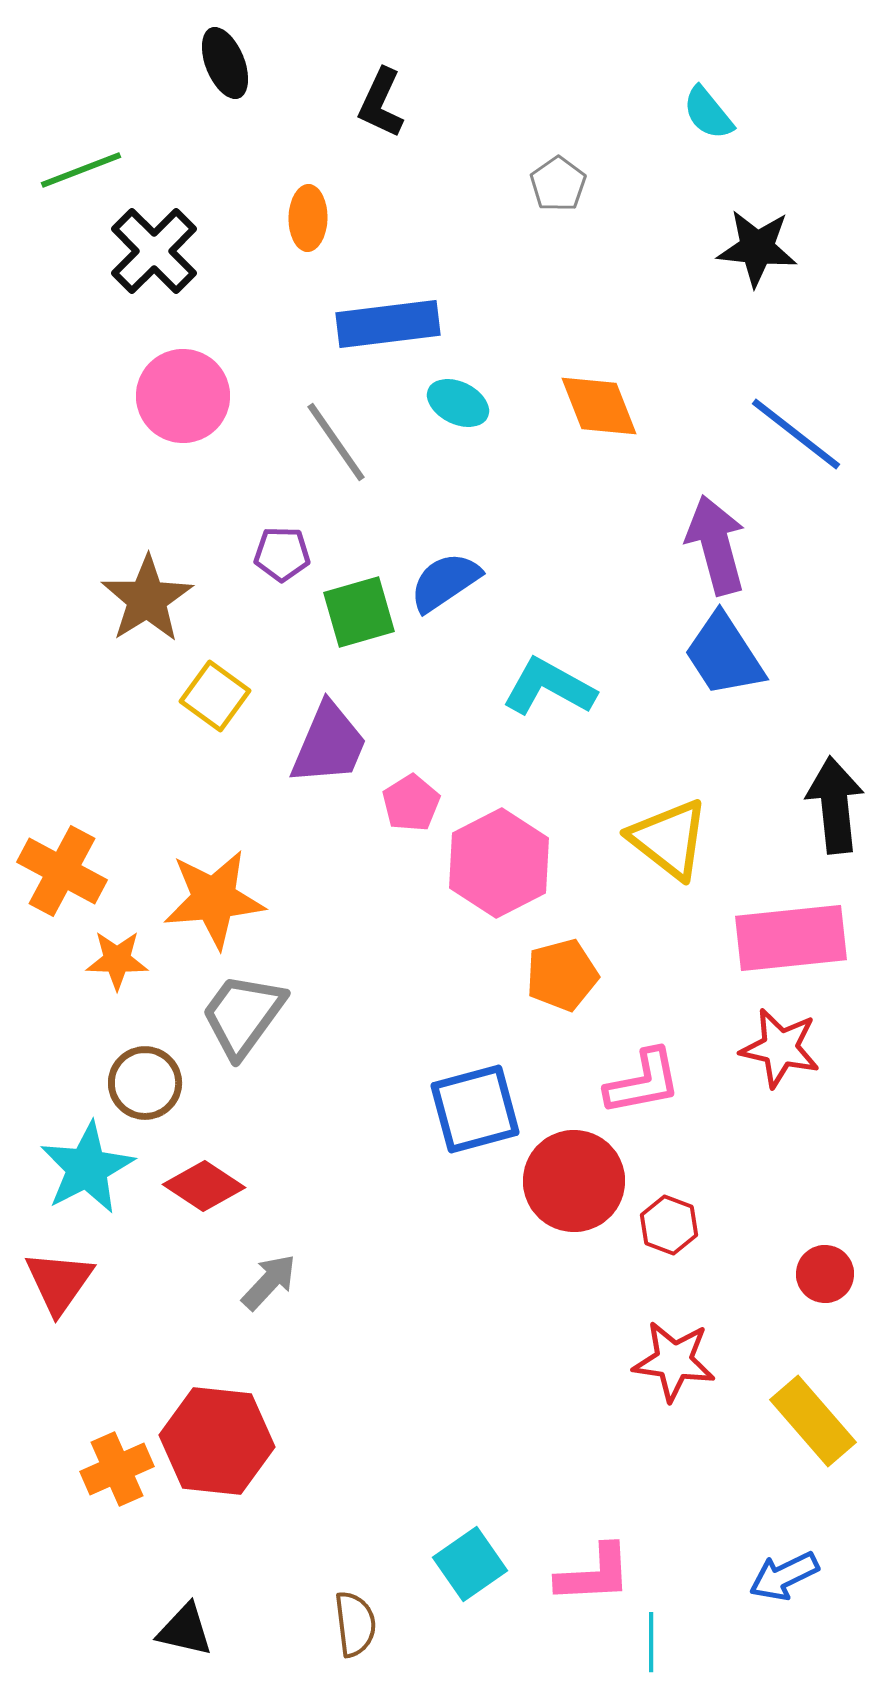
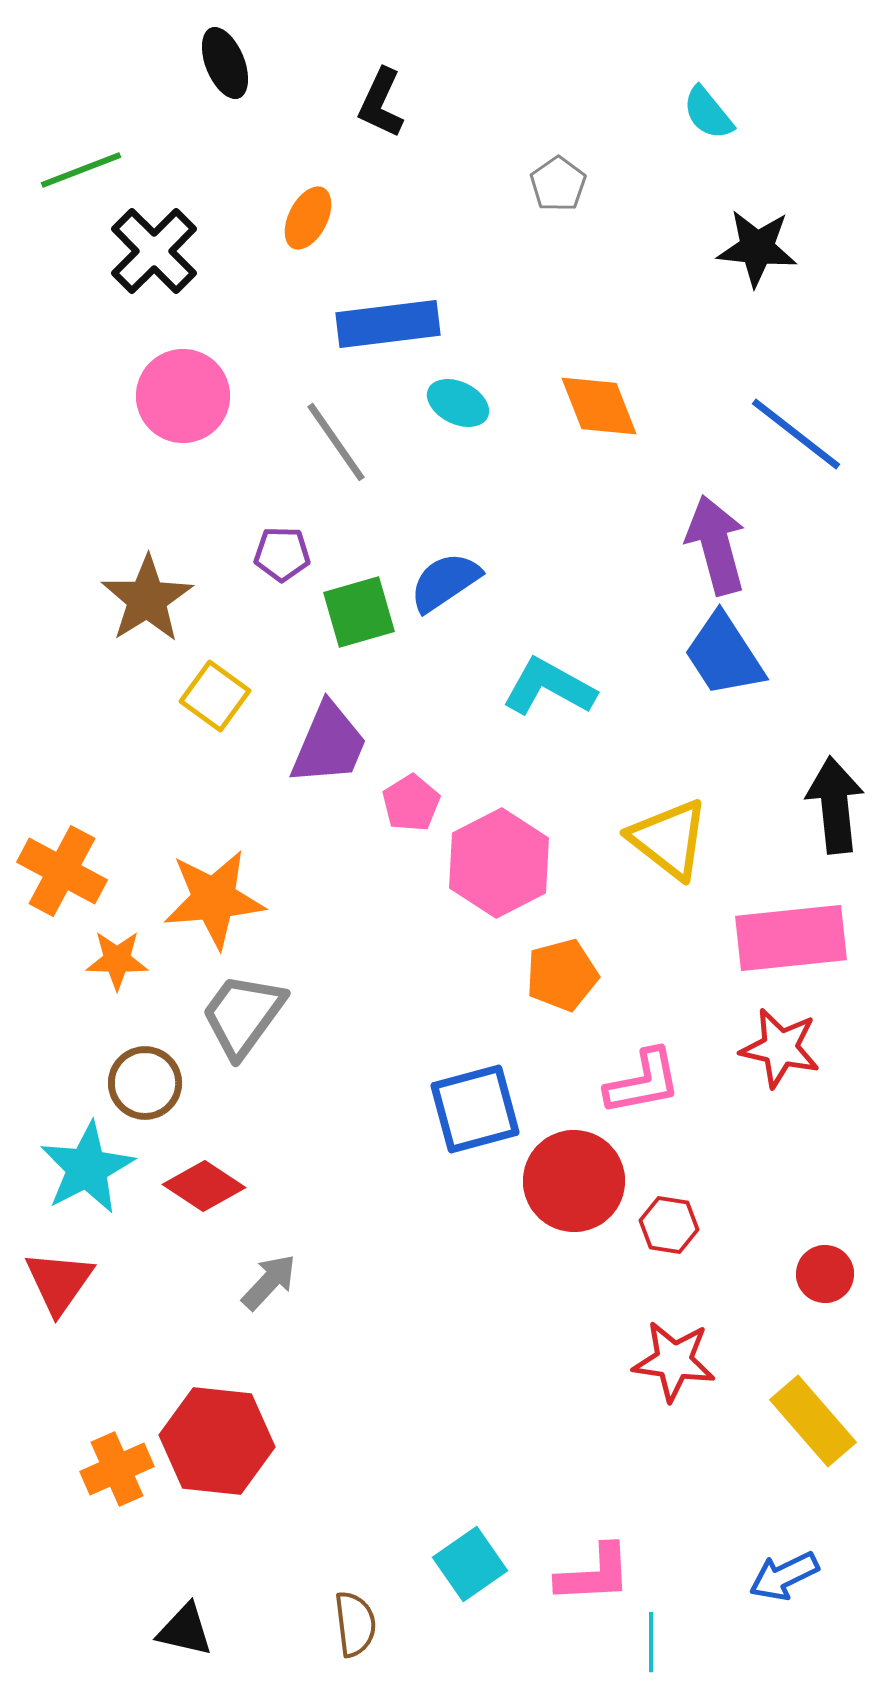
orange ellipse at (308, 218): rotated 26 degrees clockwise
red hexagon at (669, 1225): rotated 12 degrees counterclockwise
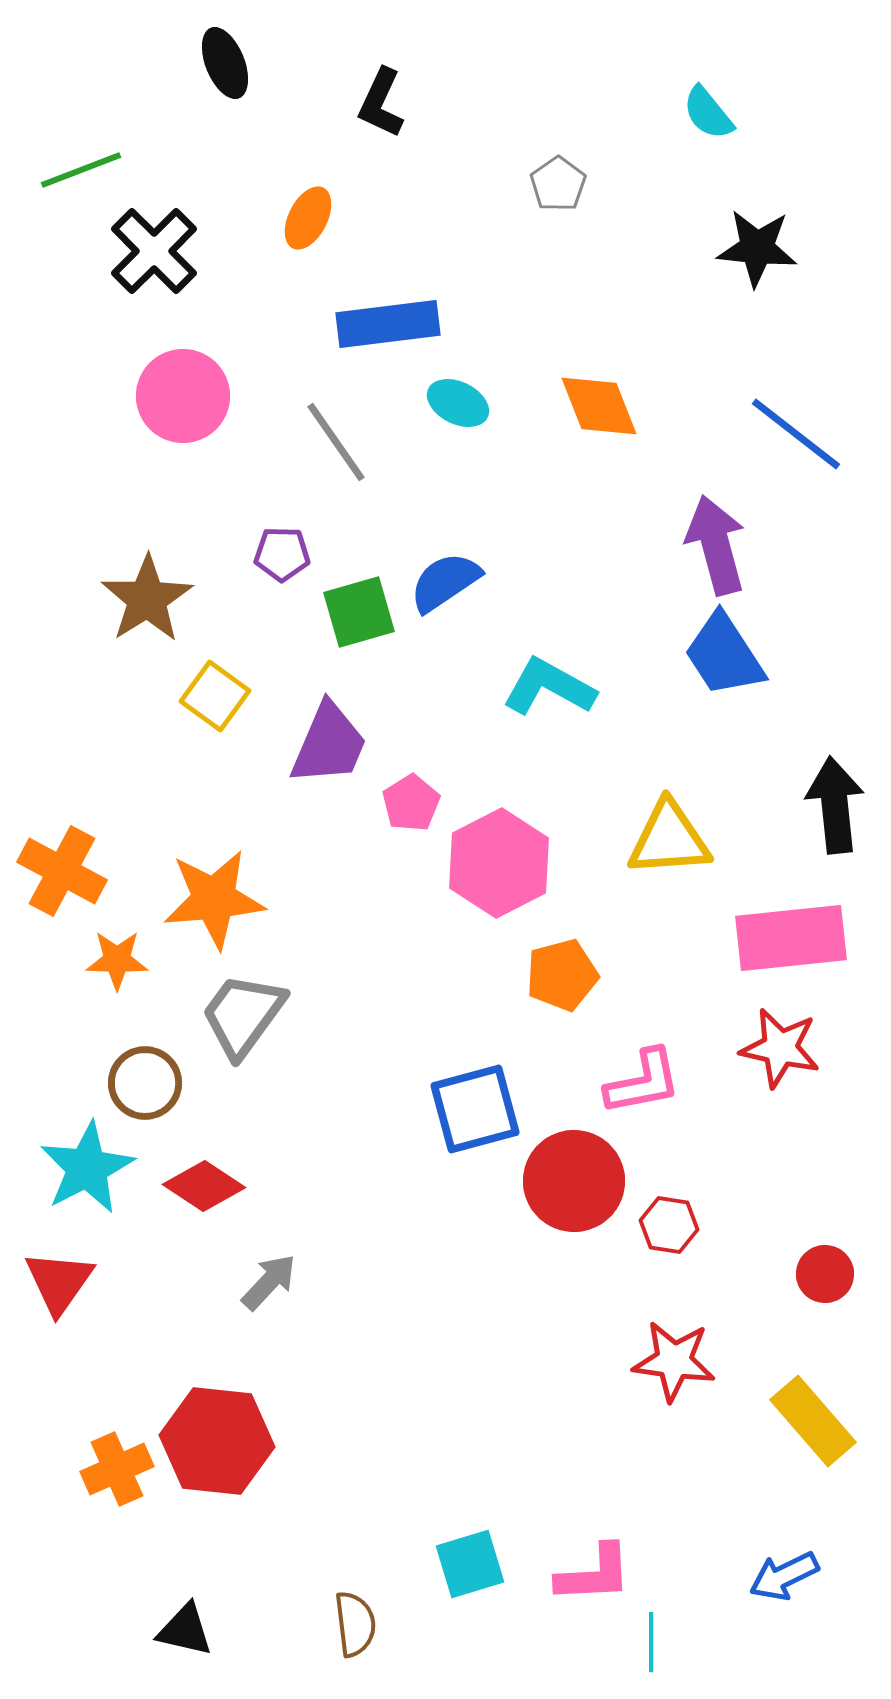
yellow triangle at (669, 839): rotated 42 degrees counterclockwise
cyan square at (470, 1564): rotated 18 degrees clockwise
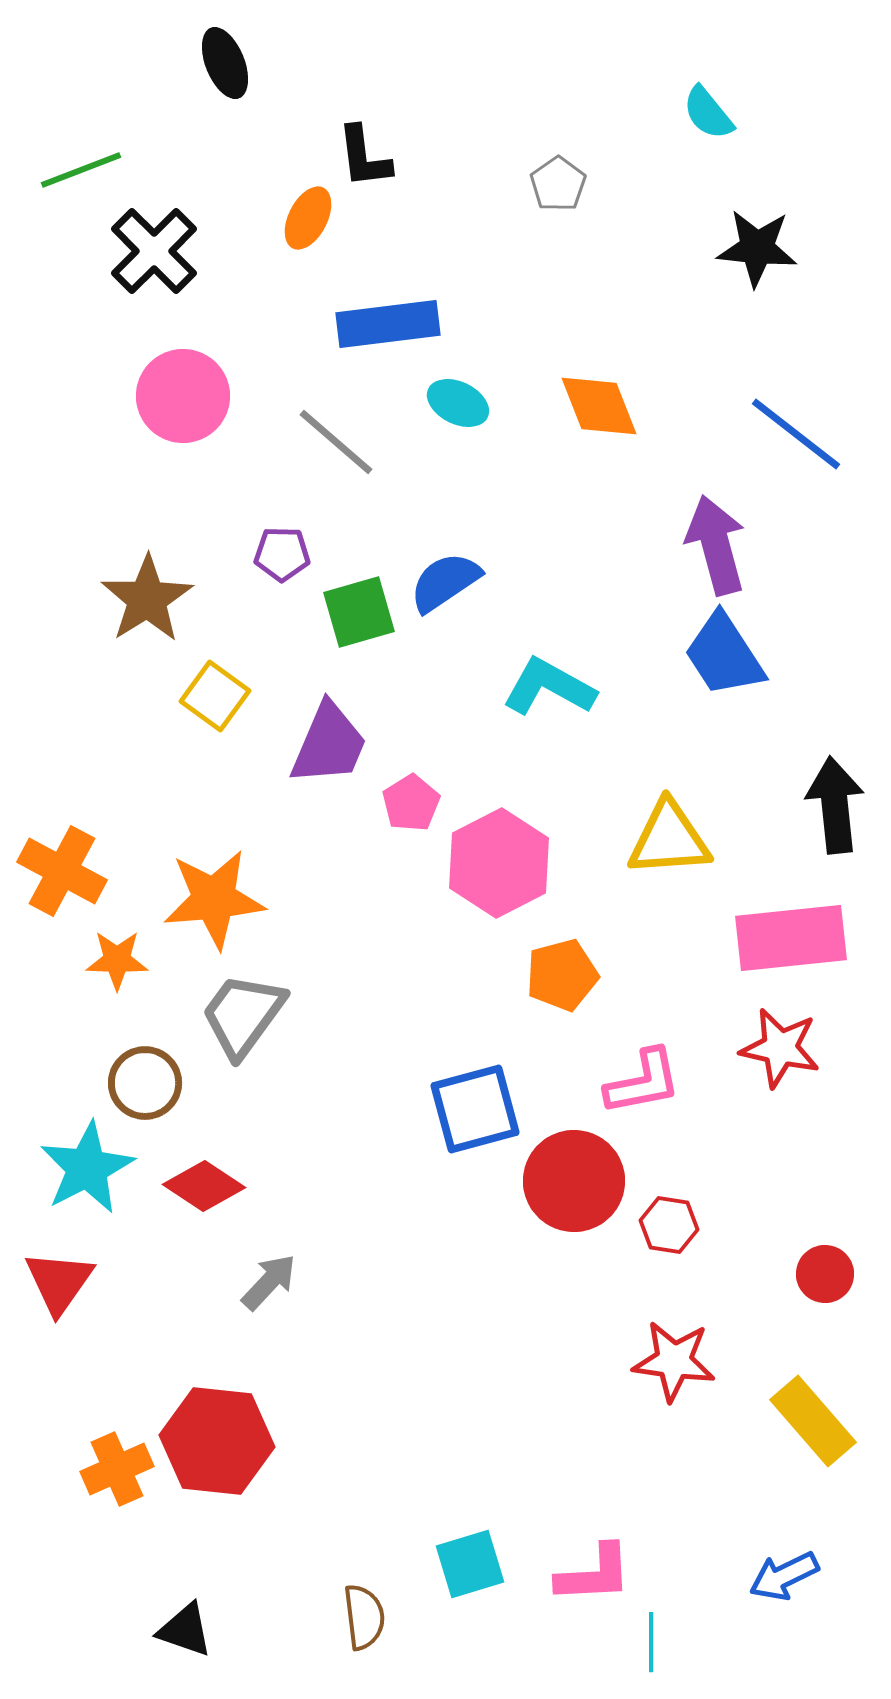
black L-shape at (381, 103): moved 17 px left, 54 px down; rotated 32 degrees counterclockwise
gray line at (336, 442): rotated 14 degrees counterclockwise
brown semicircle at (355, 1624): moved 9 px right, 7 px up
black triangle at (185, 1630): rotated 6 degrees clockwise
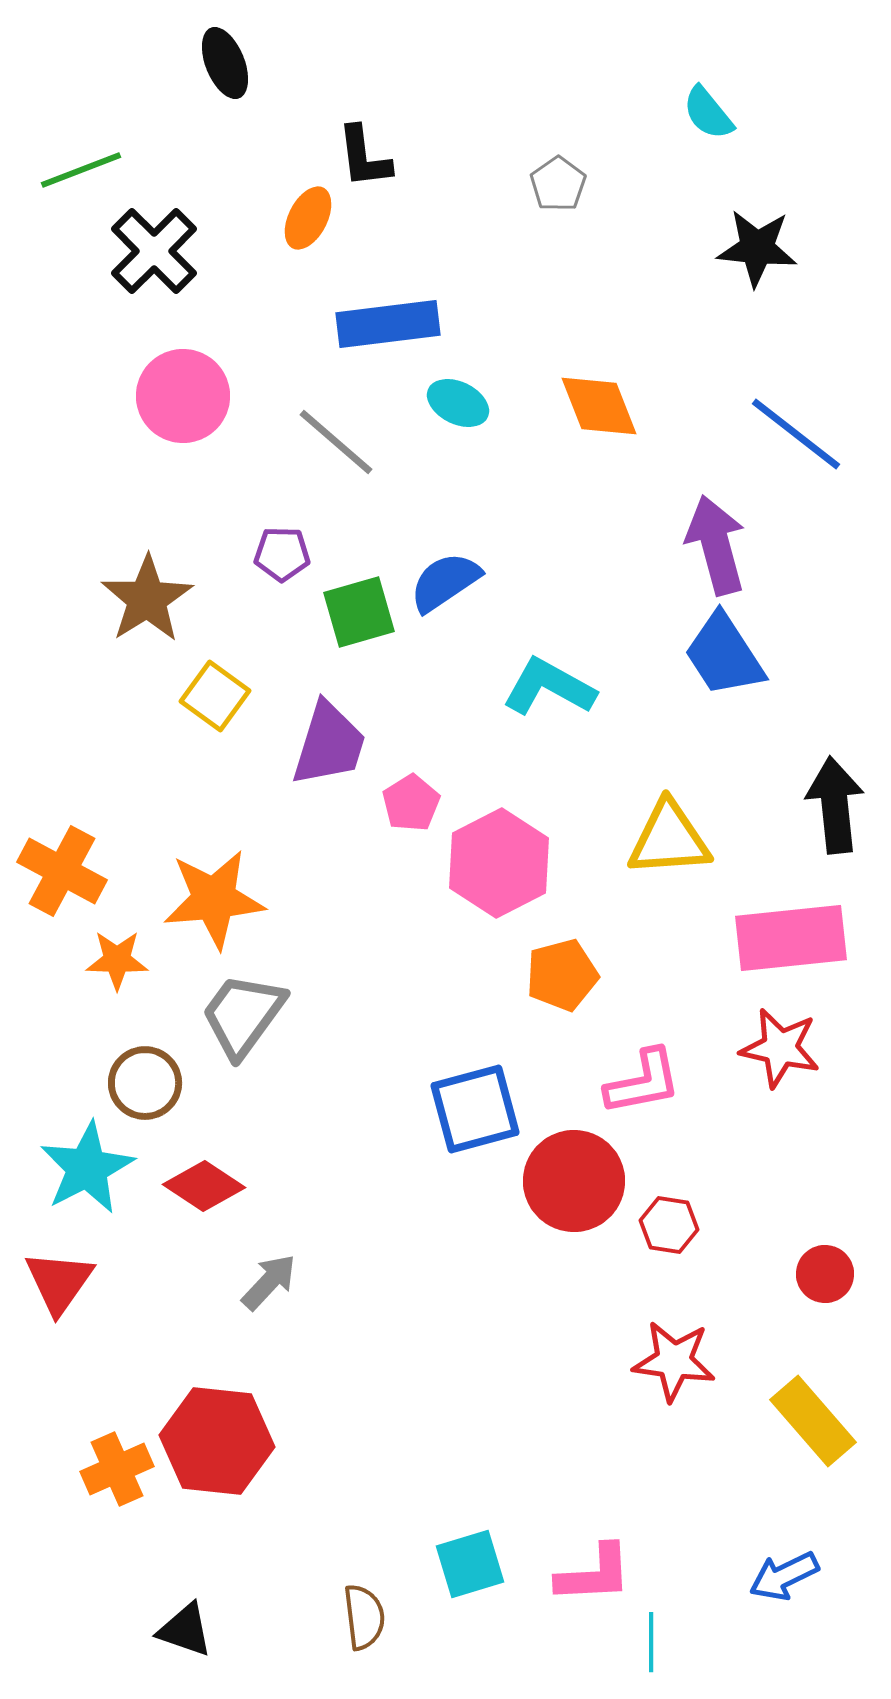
purple trapezoid at (329, 744): rotated 6 degrees counterclockwise
